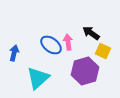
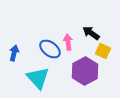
blue ellipse: moved 1 px left, 4 px down
purple hexagon: rotated 12 degrees counterclockwise
cyan triangle: rotated 30 degrees counterclockwise
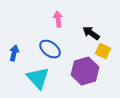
pink arrow: moved 10 px left, 23 px up
purple hexagon: rotated 12 degrees clockwise
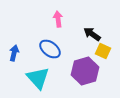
black arrow: moved 1 px right, 1 px down
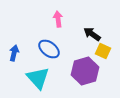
blue ellipse: moved 1 px left
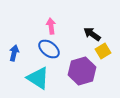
pink arrow: moved 7 px left, 7 px down
yellow square: rotated 35 degrees clockwise
purple hexagon: moved 3 px left
cyan triangle: rotated 15 degrees counterclockwise
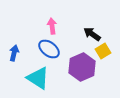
pink arrow: moved 1 px right
purple hexagon: moved 4 px up; rotated 8 degrees counterclockwise
